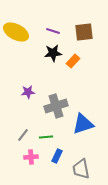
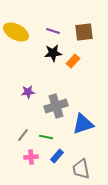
green line: rotated 16 degrees clockwise
blue rectangle: rotated 16 degrees clockwise
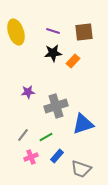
yellow ellipse: rotated 45 degrees clockwise
green line: rotated 40 degrees counterclockwise
pink cross: rotated 16 degrees counterclockwise
gray trapezoid: rotated 60 degrees counterclockwise
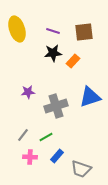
yellow ellipse: moved 1 px right, 3 px up
blue triangle: moved 7 px right, 27 px up
pink cross: moved 1 px left; rotated 24 degrees clockwise
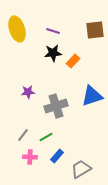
brown square: moved 11 px right, 2 px up
blue triangle: moved 2 px right, 1 px up
gray trapezoid: rotated 130 degrees clockwise
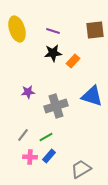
blue triangle: rotated 35 degrees clockwise
blue rectangle: moved 8 px left
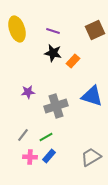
brown square: rotated 18 degrees counterclockwise
black star: rotated 18 degrees clockwise
gray trapezoid: moved 10 px right, 12 px up
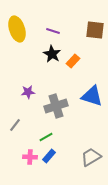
brown square: rotated 30 degrees clockwise
black star: moved 1 px left, 1 px down; rotated 18 degrees clockwise
gray line: moved 8 px left, 10 px up
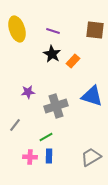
blue rectangle: rotated 40 degrees counterclockwise
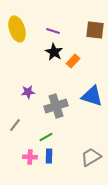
black star: moved 2 px right, 2 px up
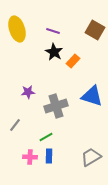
brown square: rotated 24 degrees clockwise
